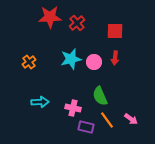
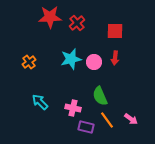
cyan arrow: rotated 132 degrees counterclockwise
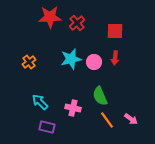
purple rectangle: moved 39 px left
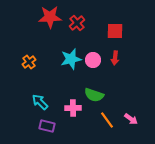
pink circle: moved 1 px left, 2 px up
green semicircle: moved 6 px left, 1 px up; rotated 48 degrees counterclockwise
pink cross: rotated 14 degrees counterclockwise
purple rectangle: moved 1 px up
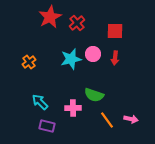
red star: rotated 25 degrees counterclockwise
pink circle: moved 6 px up
pink arrow: rotated 24 degrees counterclockwise
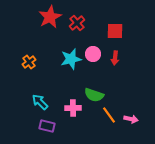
orange line: moved 2 px right, 5 px up
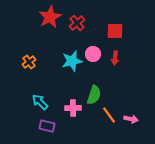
cyan star: moved 1 px right, 2 px down
green semicircle: rotated 90 degrees counterclockwise
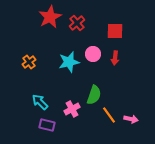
cyan star: moved 3 px left, 1 px down
pink cross: moved 1 px left, 1 px down; rotated 28 degrees counterclockwise
purple rectangle: moved 1 px up
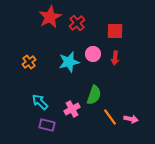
orange line: moved 1 px right, 2 px down
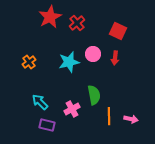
red square: moved 3 px right; rotated 24 degrees clockwise
green semicircle: rotated 30 degrees counterclockwise
orange line: moved 1 px left, 1 px up; rotated 36 degrees clockwise
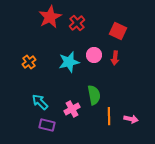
pink circle: moved 1 px right, 1 px down
